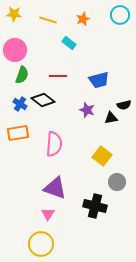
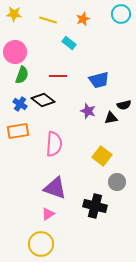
cyan circle: moved 1 px right, 1 px up
pink circle: moved 2 px down
purple star: moved 1 px right, 1 px down
orange rectangle: moved 2 px up
pink triangle: rotated 24 degrees clockwise
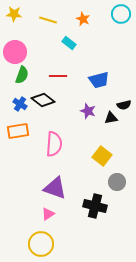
orange star: rotated 24 degrees counterclockwise
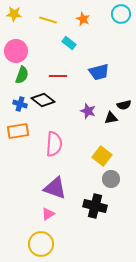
pink circle: moved 1 px right, 1 px up
blue trapezoid: moved 8 px up
blue cross: rotated 16 degrees counterclockwise
gray circle: moved 6 px left, 3 px up
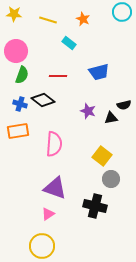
cyan circle: moved 1 px right, 2 px up
yellow circle: moved 1 px right, 2 px down
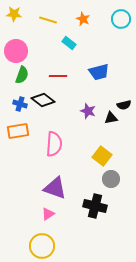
cyan circle: moved 1 px left, 7 px down
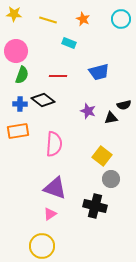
cyan rectangle: rotated 16 degrees counterclockwise
blue cross: rotated 16 degrees counterclockwise
pink triangle: moved 2 px right
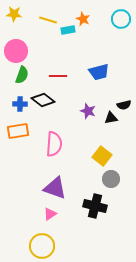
cyan rectangle: moved 1 px left, 13 px up; rotated 32 degrees counterclockwise
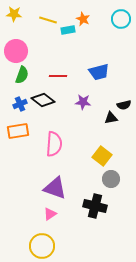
blue cross: rotated 24 degrees counterclockwise
purple star: moved 5 px left, 9 px up; rotated 14 degrees counterclockwise
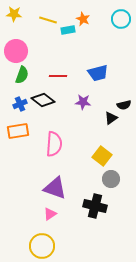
blue trapezoid: moved 1 px left, 1 px down
black triangle: rotated 24 degrees counterclockwise
